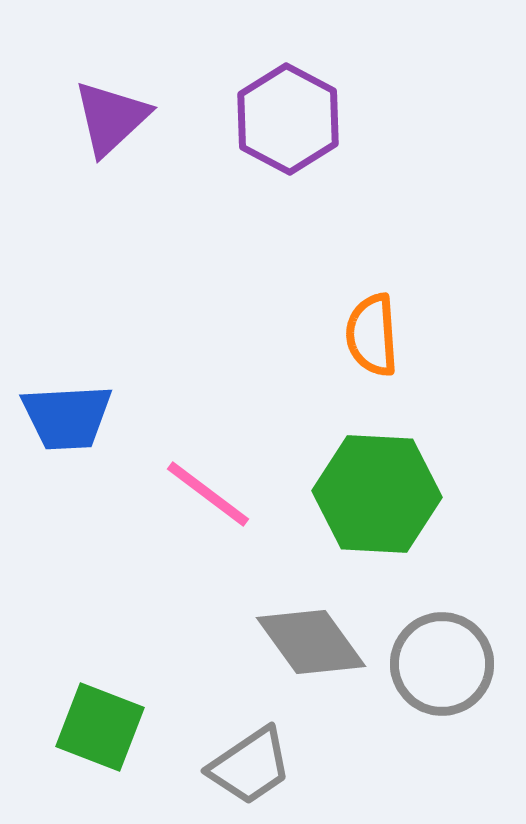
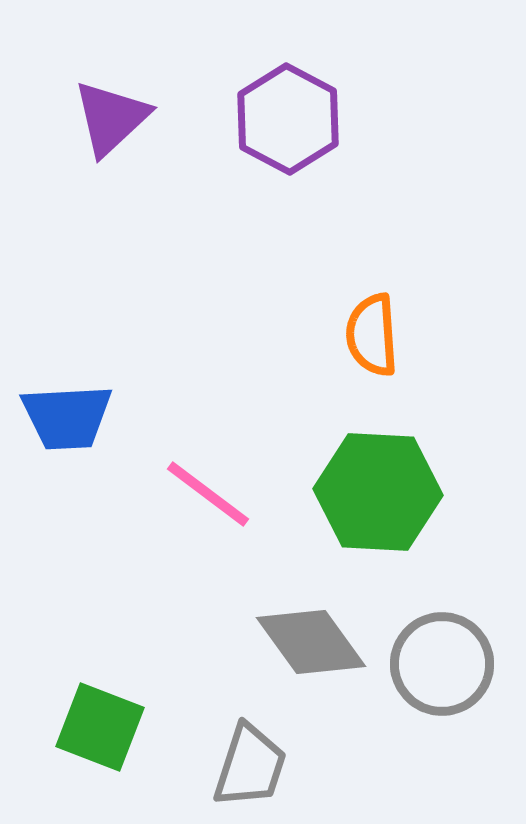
green hexagon: moved 1 px right, 2 px up
gray trapezoid: rotated 38 degrees counterclockwise
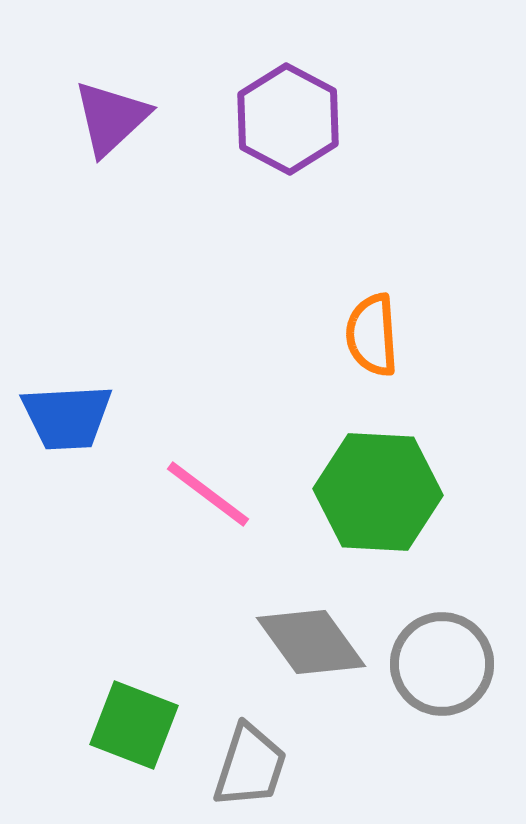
green square: moved 34 px right, 2 px up
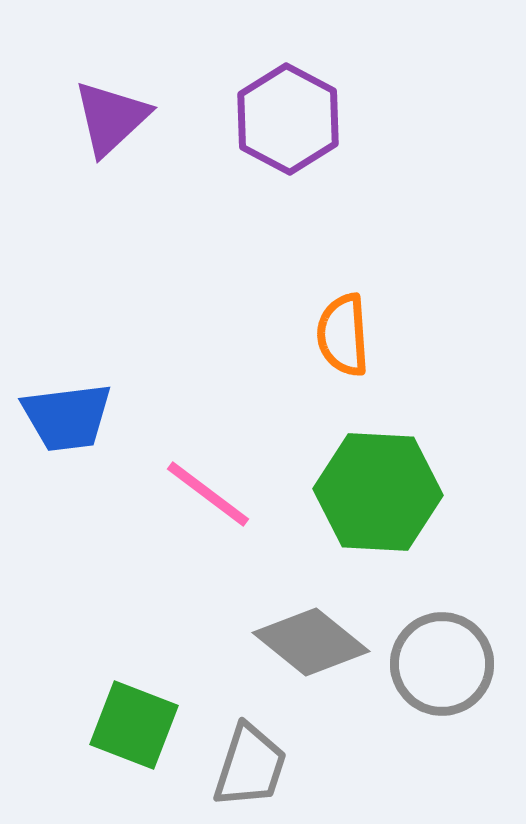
orange semicircle: moved 29 px left
blue trapezoid: rotated 4 degrees counterclockwise
gray diamond: rotated 15 degrees counterclockwise
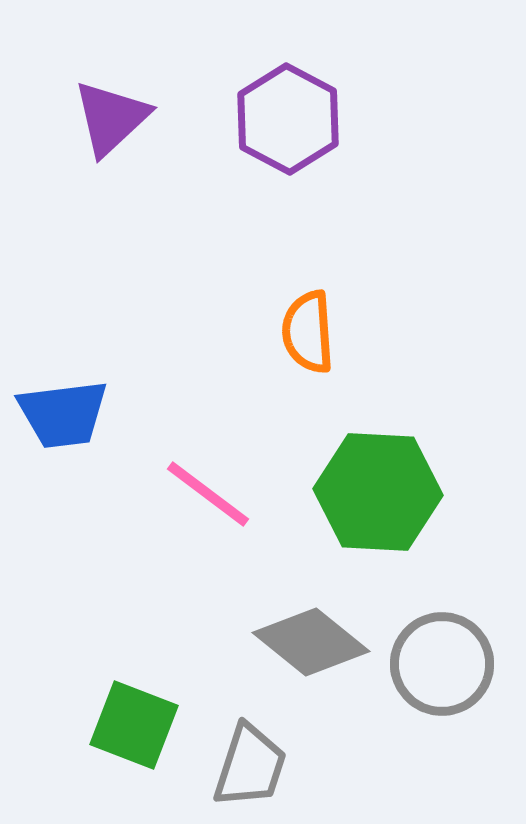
orange semicircle: moved 35 px left, 3 px up
blue trapezoid: moved 4 px left, 3 px up
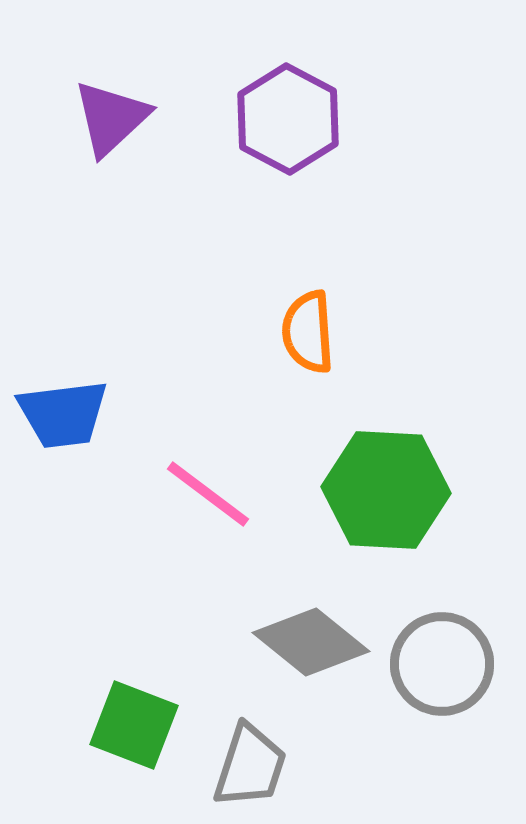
green hexagon: moved 8 px right, 2 px up
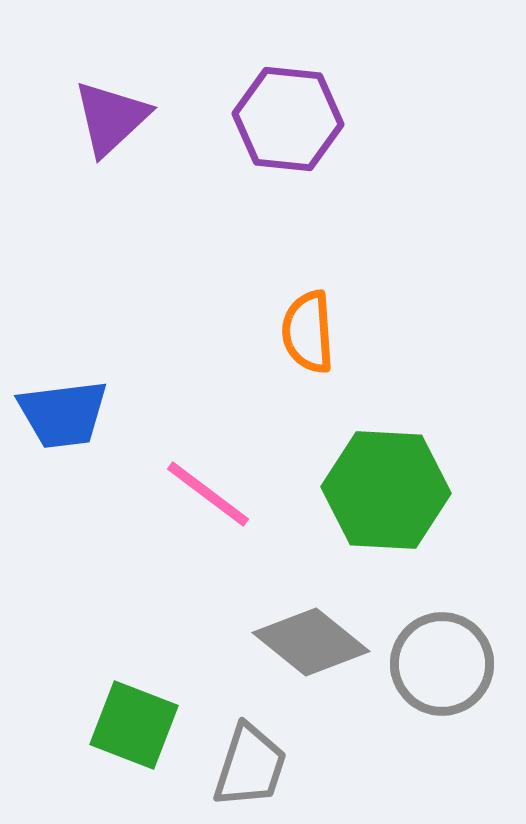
purple hexagon: rotated 22 degrees counterclockwise
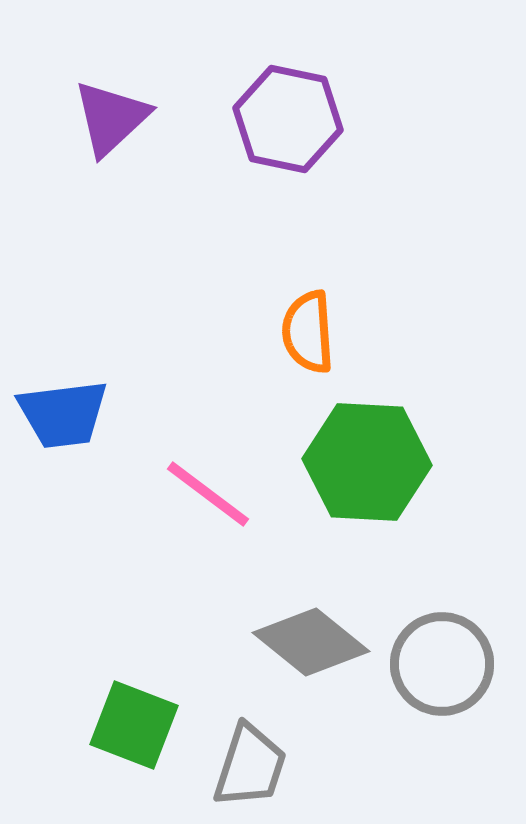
purple hexagon: rotated 6 degrees clockwise
green hexagon: moved 19 px left, 28 px up
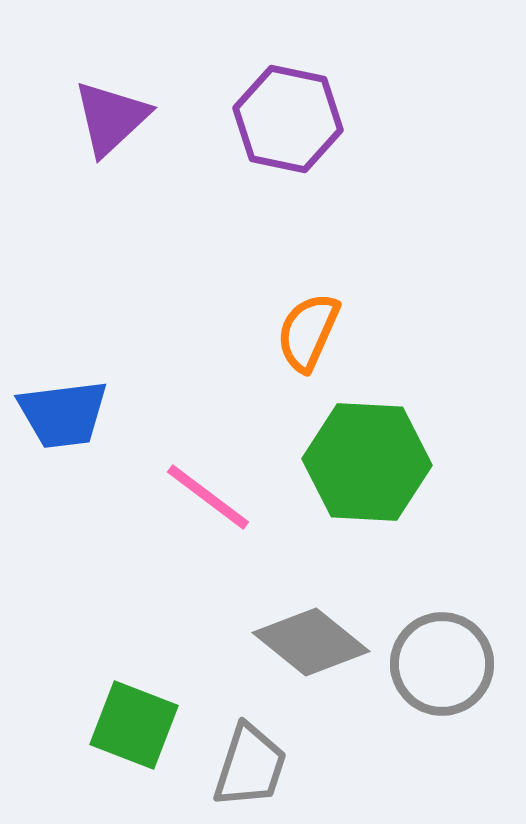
orange semicircle: rotated 28 degrees clockwise
pink line: moved 3 px down
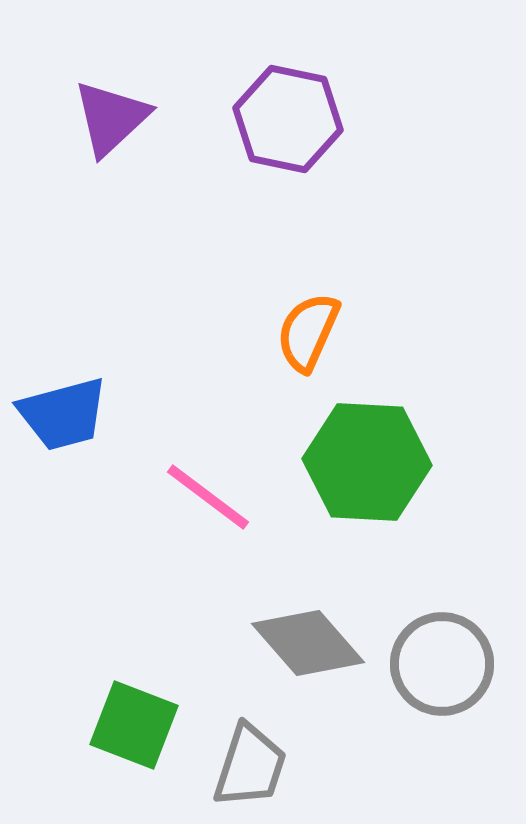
blue trapezoid: rotated 8 degrees counterclockwise
gray diamond: moved 3 px left, 1 px down; rotated 10 degrees clockwise
